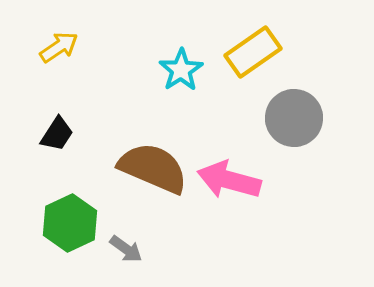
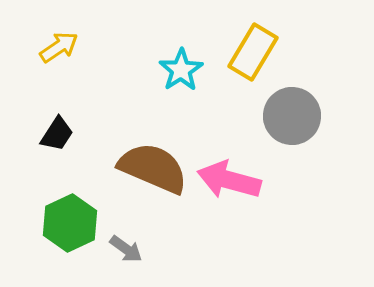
yellow rectangle: rotated 24 degrees counterclockwise
gray circle: moved 2 px left, 2 px up
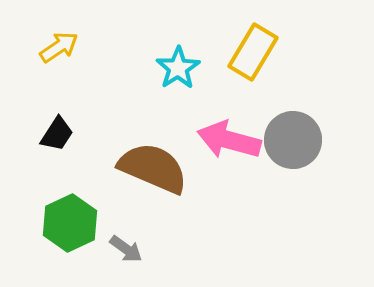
cyan star: moved 3 px left, 2 px up
gray circle: moved 1 px right, 24 px down
pink arrow: moved 40 px up
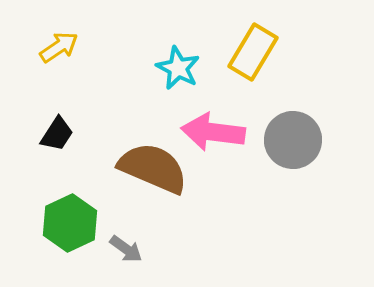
cyan star: rotated 12 degrees counterclockwise
pink arrow: moved 16 px left, 8 px up; rotated 8 degrees counterclockwise
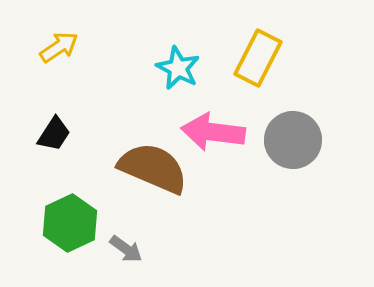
yellow rectangle: moved 5 px right, 6 px down; rotated 4 degrees counterclockwise
black trapezoid: moved 3 px left
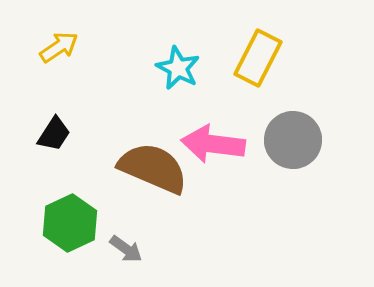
pink arrow: moved 12 px down
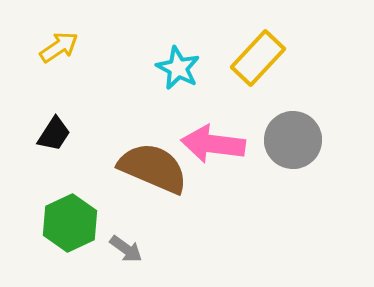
yellow rectangle: rotated 16 degrees clockwise
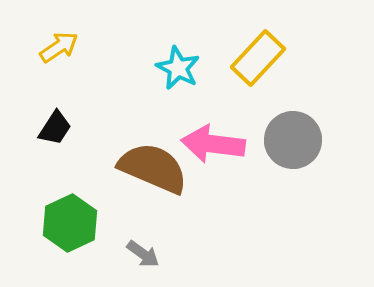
black trapezoid: moved 1 px right, 6 px up
gray arrow: moved 17 px right, 5 px down
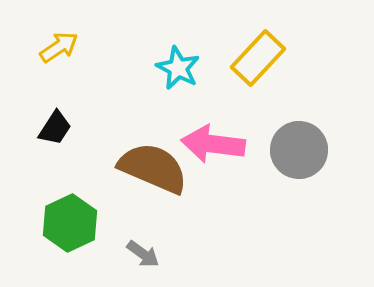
gray circle: moved 6 px right, 10 px down
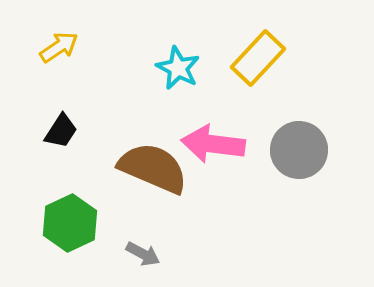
black trapezoid: moved 6 px right, 3 px down
gray arrow: rotated 8 degrees counterclockwise
